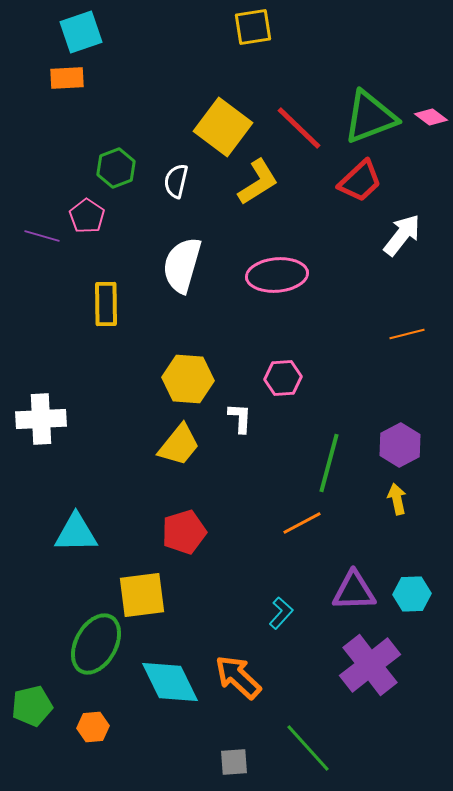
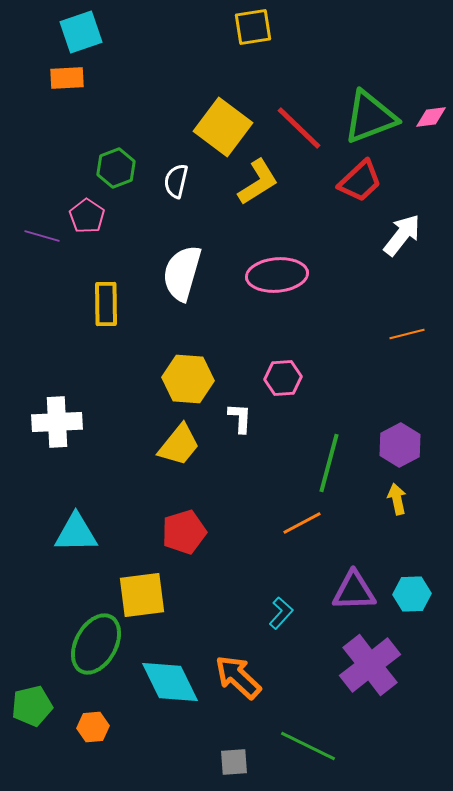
pink diamond at (431, 117): rotated 44 degrees counterclockwise
white semicircle at (182, 265): moved 8 px down
white cross at (41, 419): moved 16 px right, 3 px down
green line at (308, 748): moved 2 px up; rotated 22 degrees counterclockwise
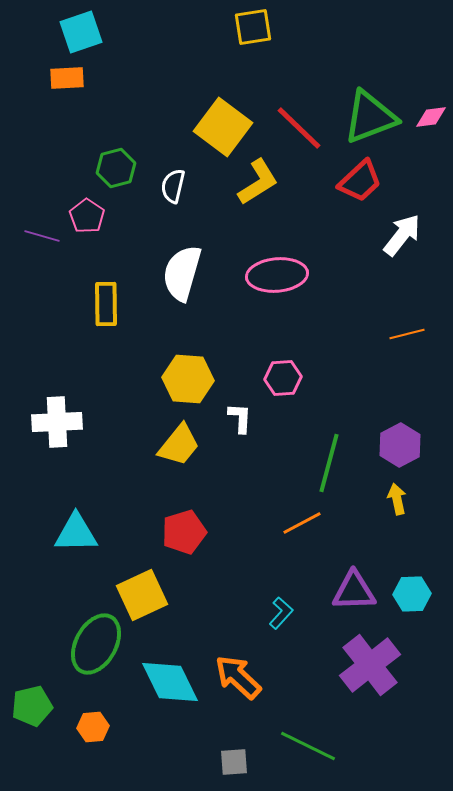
green hexagon at (116, 168): rotated 6 degrees clockwise
white semicircle at (176, 181): moved 3 px left, 5 px down
yellow square at (142, 595): rotated 18 degrees counterclockwise
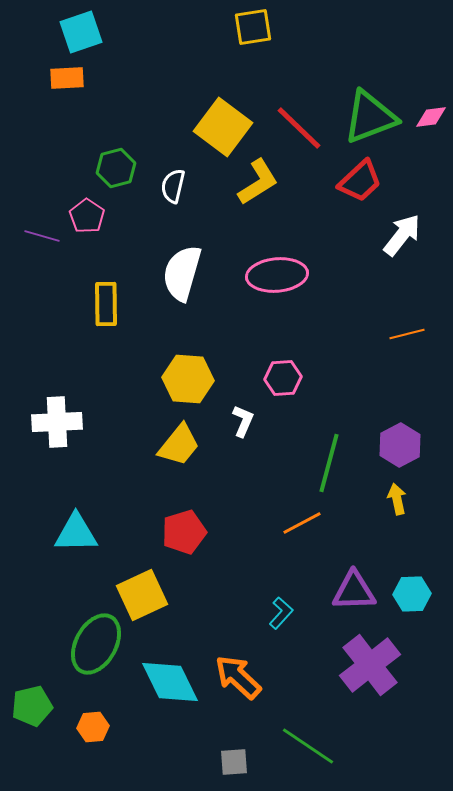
white L-shape at (240, 418): moved 3 px right, 3 px down; rotated 20 degrees clockwise
green line at (308, 746): rotated 8 degrees clockwise
